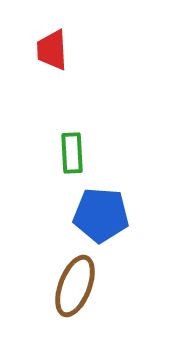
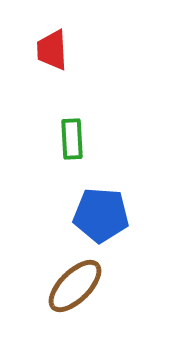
green rectangle: moved 14 px up
brown ellipse: rotated 24 degrees clockwise
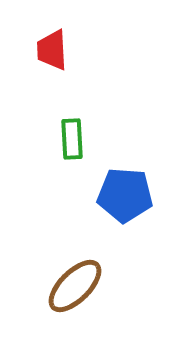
blue pentagon: moved 24 px right, 20 px up
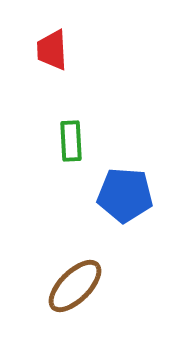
green rectangle: moved 1 px left, 2 px down
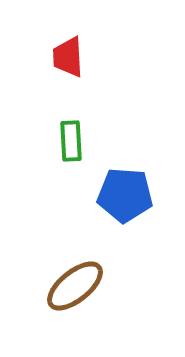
red trapezoid: moved 16 px right, 7 px down
brown ellipse: rotated 6 degrees clockwise
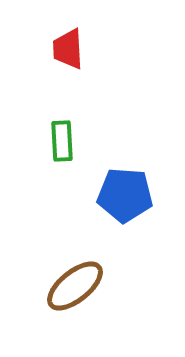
red trapezoid: moved 8 px up
green rectangle: moved 9 px left
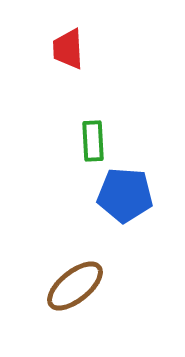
green rectangle: moved 31 px right
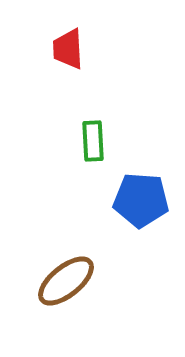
blue pentagon: moved 16 px right, 5 px down
brown ellipse: moved 9 px left, 5 px up
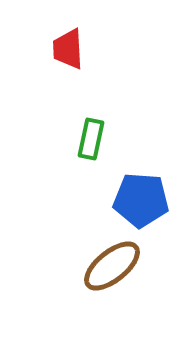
green rectangle: moved 2 px left, 2 px up; rotated 15 degrees clockwise
brown ellipse: moved 46 px right, 15 px up
